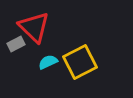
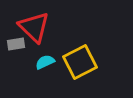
gray rectangle: rotated 18 degrees clockwise
cyan semicircle: moved 3 px left
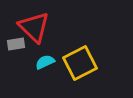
yellow square: moved 1 px down
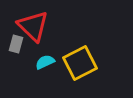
red triangle: moved 1 px left, 1 px up
gray rectangle: rotated 66 degrees counterclockwise
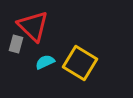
yellow square: rotated 32 degrees counterclockwise
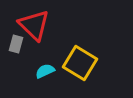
red triangle: moved 1 px right, 1 px up
cyan semicircle: moved 9 px down
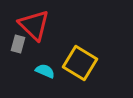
gray rectangle: moved 2 px right
cyan semicircle: rotated 48 degrees clockwise
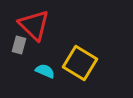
gray rectangle: moved 1 px right, 1 px down
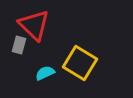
cyan semicircle: moved 2 px down; rotated 48 degrees counterclockwise
